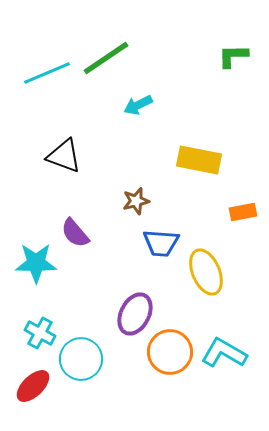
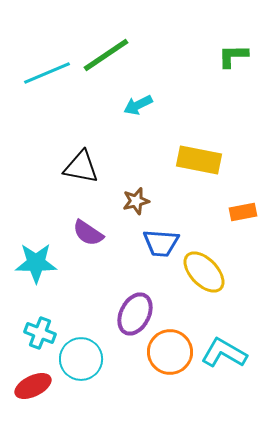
green line: moved 3 px up
black triangle: moved 17 px right, 11 px down; rotated 9 degrees counterclockwise
purple semicircle: moved 13 px right; rotated 16 degrees counterclockwise
yellow ellipse: moved 2 px left; rotated 21 degrees counterclockwise
cyan cross: rotated 8 degrees counterclockwise
red ellipse: rotated 18 degrees clockwise
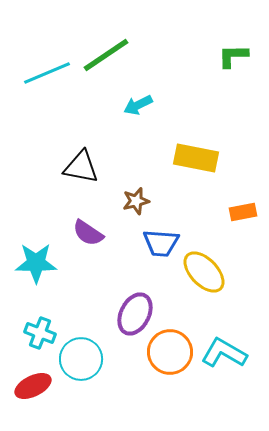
yellow rectangle: moved 3 px left, 2 px up
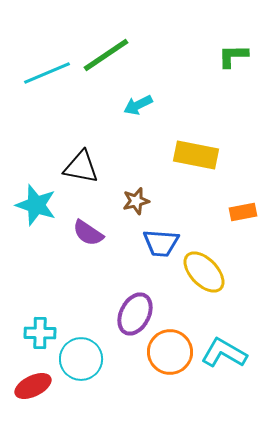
yellow rectangle: moved 3 px up
cyan star: moved 58 px up; rotated 18 degrees clockwise
cyan cross: rotated 20 degrees counterclockwise
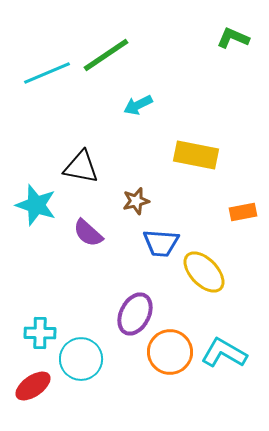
green L-shape: moved 18 px up; rotated 24 degrees clockwise
purple semicircle: rotated 8 degrees clockwise
red ellipse: rotated 9 degrees counterclockwise
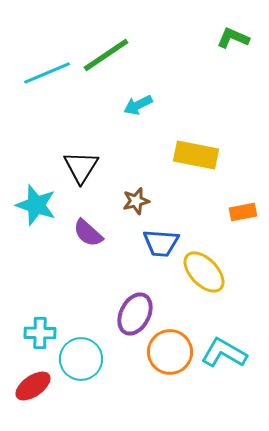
black triangle: rotated 51 degrees clockwise
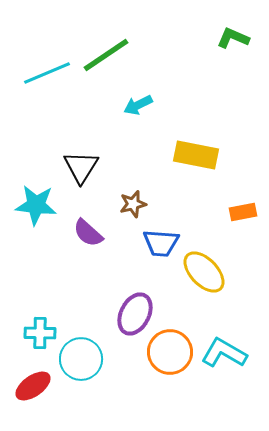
brown star: moved 3 px left, 3 px down
cyan star: rotated 12 degrees counterclockwise
